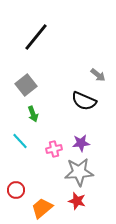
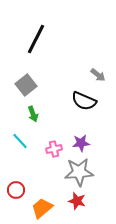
black line: moved 2 px down; rotated 12 degrees counterclockwise
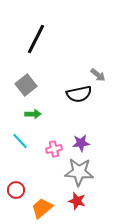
black semicircle: moved 5 px left, 7 px up; rotated 35 degrees counterclockwise
green arrow: rotated 70 degrees counterclockwise
gray star: rotated 8 degrees clockwise
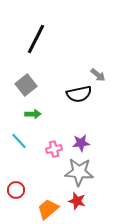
cyan line: moved 1 px left
orange trapezoid: moved 6 px right, 1 px down
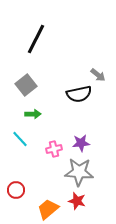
cyan line: moved 1 px right, 2 px up
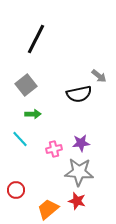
gray arrow: moved 1 px right, 1 px down
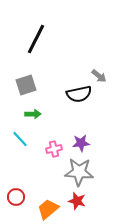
gray square: rotated 20 degrees clockwise
red circle: moved 7 px down
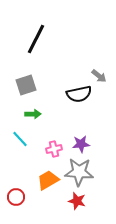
purple star: moved 1 px down
orange trapezoid: moved 29 px up; rotated 10 degrees clockwise
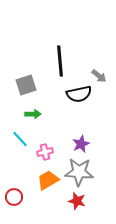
black line: moved 24 px right, 22 px down; rotated 32 degrees counterclockwise
purple star: rotated 18 degrees counterclockwise
pink cross: moved 9 px left, 3 px down
red circle: moved 2 px left
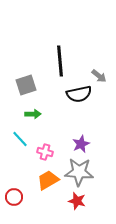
pink cross: rotated 28 degrees clockwise
